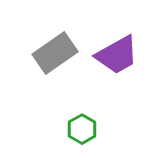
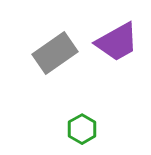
purple trapezoid: moved 13 px up
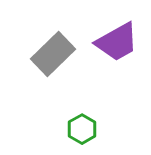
gray rectangle: moved 2 px left, 1 px down; rotated 9 degrees counterclockwise
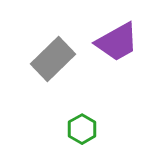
gray rectangle: moved 5 px down
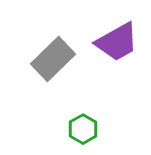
green hexagon: moved 1 px right
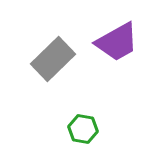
green hexagon: rotated 20 degrees counterclockwise
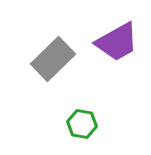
green hexagon: moved 1 px left, 5 px up
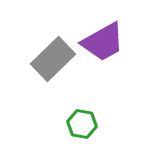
purple trapezoid: moved 14 px left
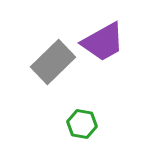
gray rectangle: moved 3 px down
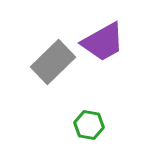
green hexagon: moved 7 px right, 1 px down
